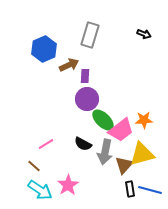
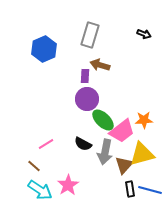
brown arrow: moved 31 px right; rotated 138 degrees counterclockwise
pink trapezoid: moved 1 px right, 1 px down
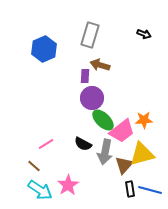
purple circle: moved 5 px right, 1 px up
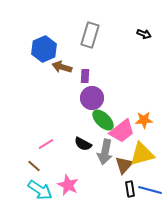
brown arrow: moved 38 px left, 2 px down
pink star: rotated 15 degrees counterclockwise
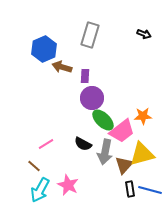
orange star: moved 1 px left, 4 px up
cyan arrow: rotated 85 degrees clockwise
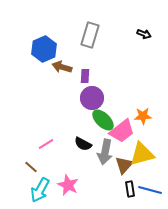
brown line: moved 3 px left, 1 px down
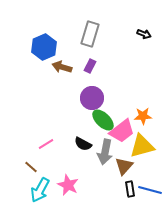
gray rectangle: moved 1 px up
blue hexagon: moved 2 px up
purple rectangle: moved 5 px right, 10 px up; rotated 24 degrees clockwise
yellow triangle: moved 8 px up
brown triangle: moved 1 px down
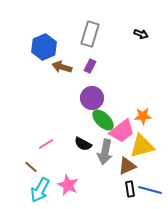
black arrow: moved 3 px left
brown triangle: moved 3 px right; rotated 24 degrees clockwise
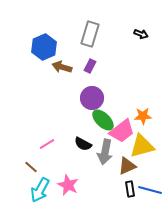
pink line: moved 1 px right
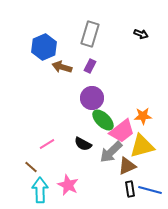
gray arrow: moved 6 px right; rotated 35 degrees clockwise
cyan arrow: rotated 150 degrees clockwise
